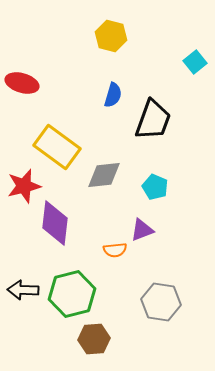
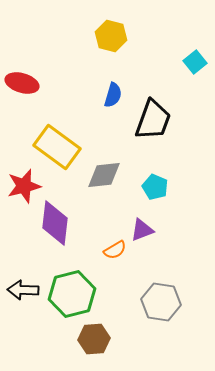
orange semicircle: rotated 25 degrees counterclockwise
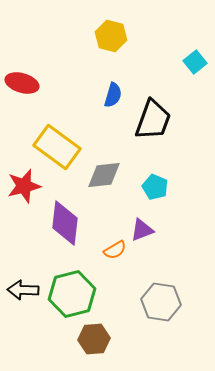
purple diamond: moved 10 px right
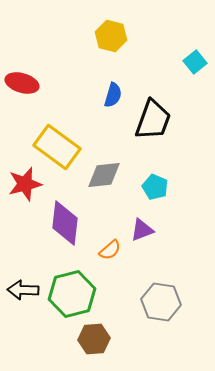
red star: moved 1 px right, 2 px up
orange semicircle: moved 5 px left; rotated 10 degrees counterclockwise
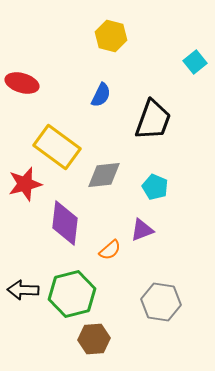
blue semicircle: moved 12 px left; rotated 10 degrees clockwise
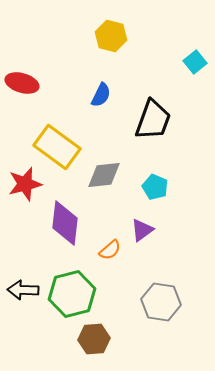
purple triangle: rotated 15 degrees counterclockwise
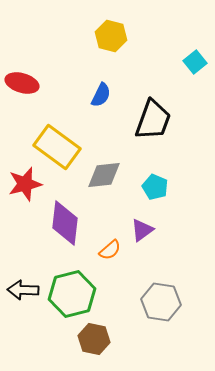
brown hexagon: rotated 16 degrees clockwise
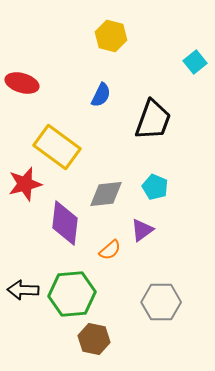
gray diamond: moved 2 px right, 19 px down
green hexagon: rotated 9 degrees clockwise
gray hexagon: rotated 9 degrees counterclockwise
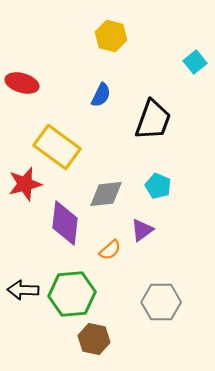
cyan pentagon: moved 3 px right, 1 px up
